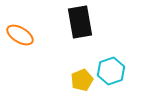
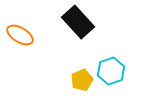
black rectangle: moved 2 px left; rotated 32 degrees counterclockwise
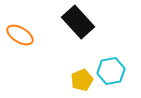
cyan hexagon: rotated 8 degrees clockwise
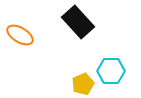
cyan hexagon: rotated 12 degrees clockwise
yellow pentagon: moved 1 px right, 4 px down
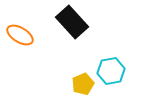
black rectangle: moved 6 px left
cyan hexagon: rotated 12 degrees counterclockwise
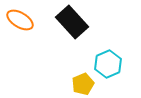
orange ellipse: moved 15 px up
cyan hexagon: moved 3 px left, 7 px up; rotated 12 degrees counterclockwise
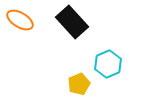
yellow pentagon: moved 4 px left
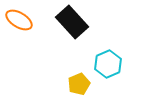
orange ellipse: moved 1 px left
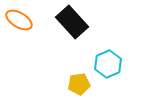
yellow pentagon: rotated 15 degrees clockwise
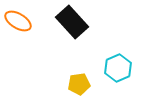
orange ellipse: moved 1 px left, 1 px down
cyan hexagon: moved 10 px right, 4 px down
